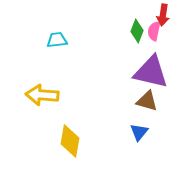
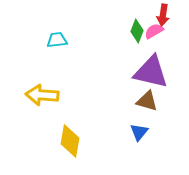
pink semicircle: rotated 48 degrees clockwise
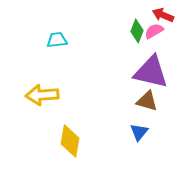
red arrow: rotated 105 degrees clockwise
yellow arrow: rotated 8 degrees counterclockwise
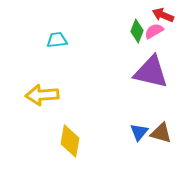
brown triangle: moved 14 px right, 32 px down
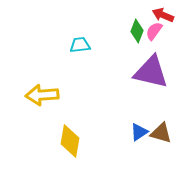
pink semicircle: rotated 24 degrees counterclockwise
cyan trapezoid: moved 23 px right, 5 px down
blue triangle: rotated 18 degrees clockwise
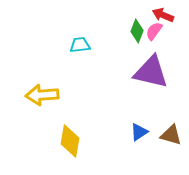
brown triangle: moved 10 px right, 2 px down
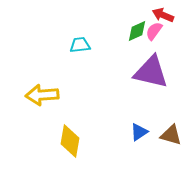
green diamond: rotated 45 degrees clockwise
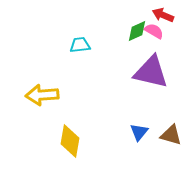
pink semicircle: rotated 84 degrees clockwise
blue triangle: rotated 18 degrees counterclockwise
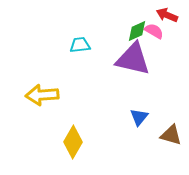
red arrow: moved 4 px right
purple triangle: moved 18 px left, 13 px up
blue triangle: moved 15 px up
yellow diamond: moved 3 px right, 1 px down; rotated 20 degrees clockwise
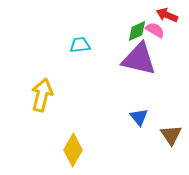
pink semicircle: moved 1 px right, 1 px up
purple triangle: moved 6 px right
yellow arrow: rotated 108 degrees clockwise
blue triangle: rotated 18 degrees counterclockwise
brown triangle: rotated 40 degrees clockwise
yellow diamond: moved 8 px down
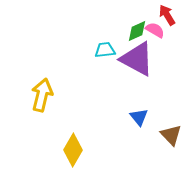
red arrow: rotated 35 degrees clockwise
cyan trapezoid: moved 25 px right, 5 px down
purple triangle: moved 2 px left; rotated 15 degrees clockwise
brown triangle: rotated 10 degrees counterclockwise
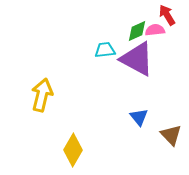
pink semicircle: rotated 36 degrees counterclockwise
